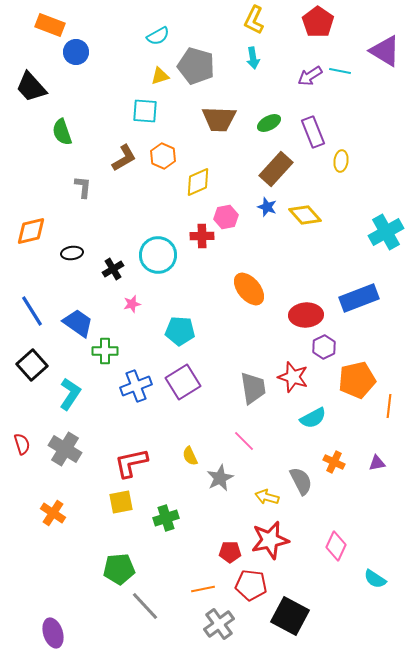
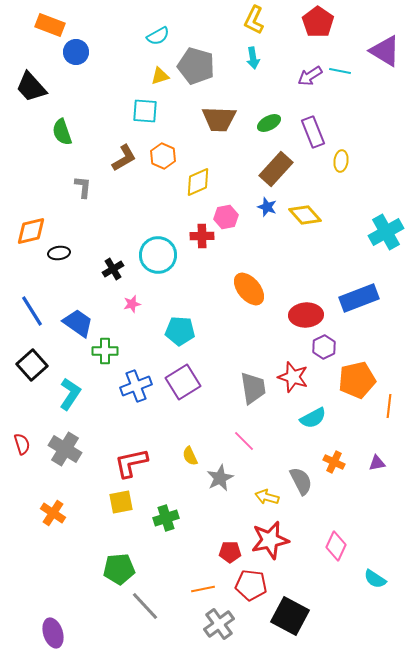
black ellipse at (72, 253): moved 13 px left
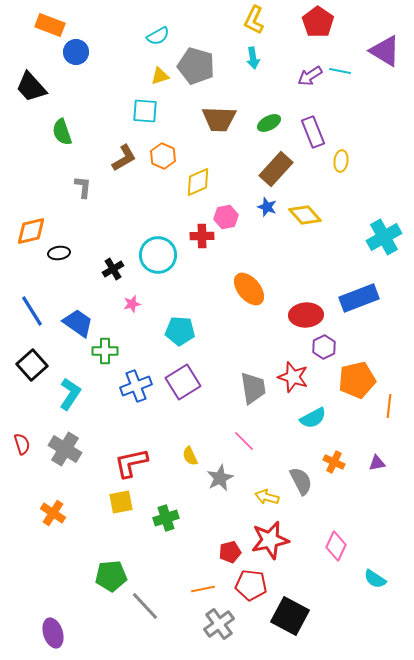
cyan cross at (386, 232): moved 2 px left, 5 px down
red pentagon at (230, 552): rotated 15 degrees counterclockwise
green pentagon at (119, 569): moved 8 px left, 7 px down
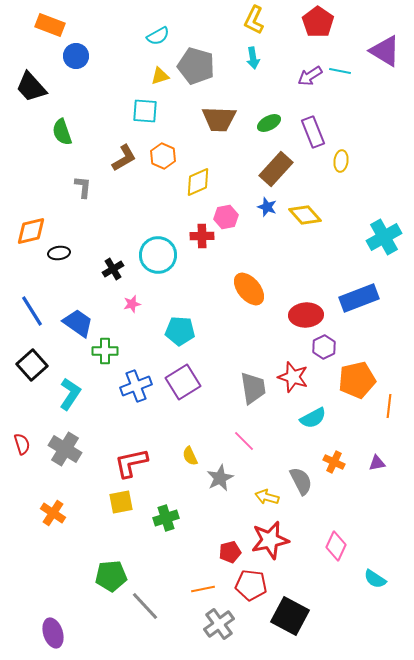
blue circle at (76, 52): moved 4 px down
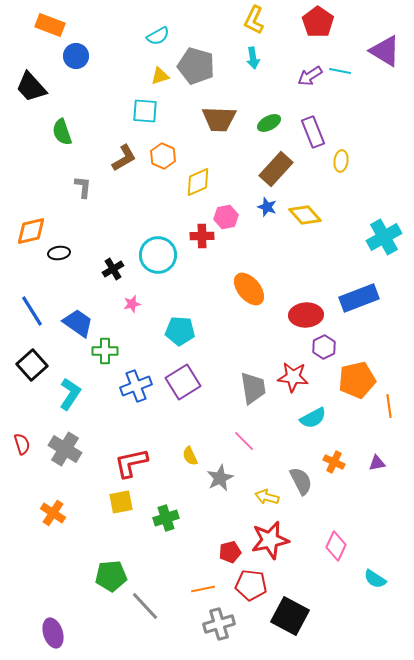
red star at (293, 377): rotated 12 degrees counterclockwise
orange line at (389, 406): rotated 15 degrees counterclockwise
gray cross at (219, 624): rotated 20 degrees clockwise
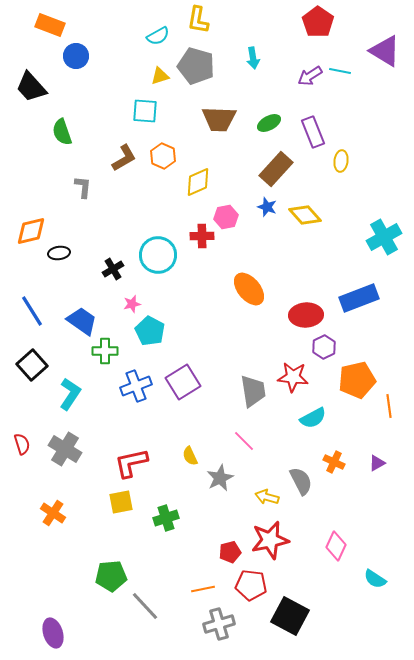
yellow L-shape at (254, 20): moved 56 px left; rotated 16 degrees counterclockwise
blue trapezoid at (78, 323): moved 4 px right, 2 px up
cyan pentagon at (180, 331): moved 30 px left; rotated 24 degrees clockwise
gray trapezoid at (253, 388): moved 3 px down
purple triangle at (377, 463): rotated 18 degrees counterclockwise
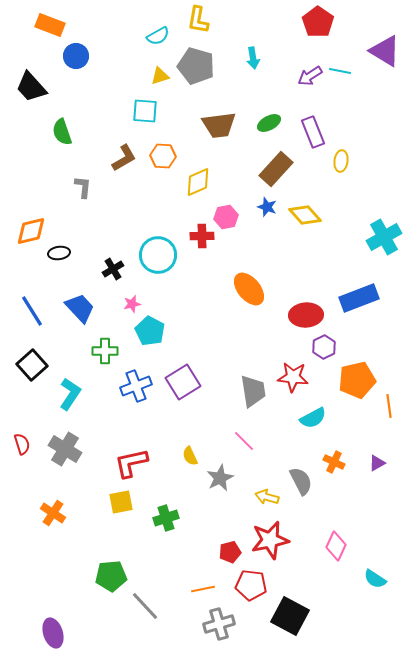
brown trapezoid at (219, 119): moved 6 px down; rotated 9 degrees counterclockwise
orange hexagon at (163, 156): rotated 20 degrees counterclockwise
blue trapezoid at (82, 321): moved 2 px left, 13 px up; rotated 12 degrees clockwise
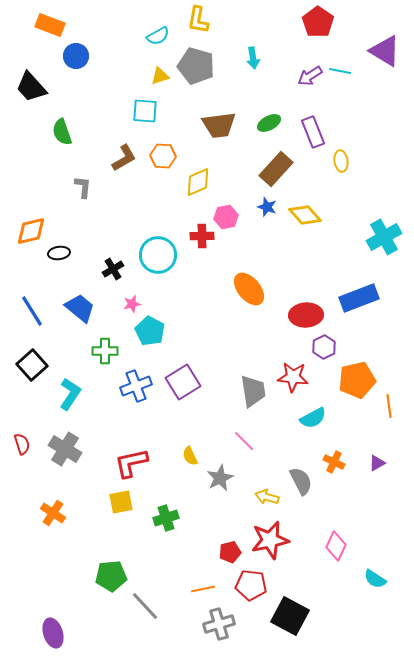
yellow ellipse at (341, 161): rotated 15 degrees counterclockwise
blue trapezoid at (80, 308): rotated 8 degrees counterclockwise
